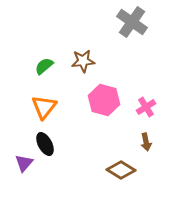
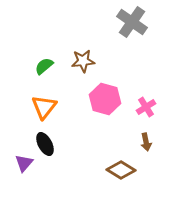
pink hexagon: moved 1 px right, 1 px up
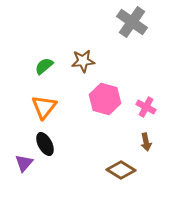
pink cross: rotated 30 degrees counterclockwise
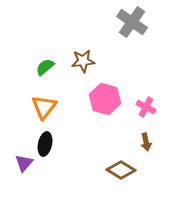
green semicircle: moved 1 px right, 1 px down
black ellipse: rotated 40 degrees clockwise
